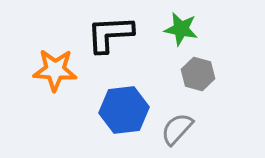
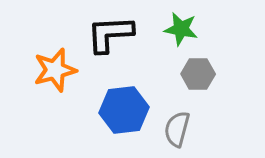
orange star: rotated 18 degrees counterclockwise
gray hexagon: rotated 16 degrees counterclockwise
gray semicircle: rotated 27 degrees counterclockwise
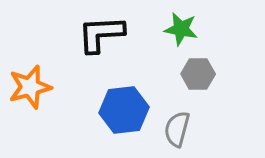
black L-shape: moved 9 px left
orange star: moved 25 px left, 17 px down
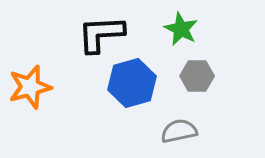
green star: rotated 16 degrees clockwise
gray hexagon: moved 1 px left, 2 px down
blue hexagon: moved 8 px right, 27 px up; rotated 9 degrees counterclockwise
gray semicircle: moved 2 px right, 2 px down; rotated 63 degrees clockwise
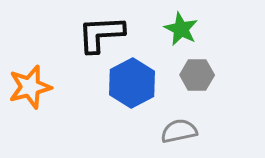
gray hexagon: moved 1 px up
blue hexagon: rotated 12 degrees counterclockwise
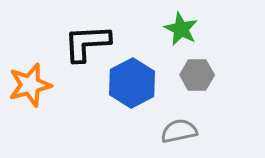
black L-shape: moved 14 px left, 9 px down
orange star: moved 2 px up
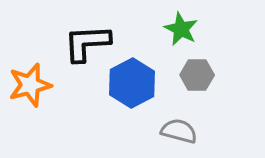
gray semicircle: rotated 27 degrees clockwise
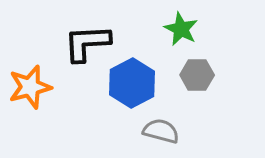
orange star: moved 2 px down
gray semicircle: moved 18 px left
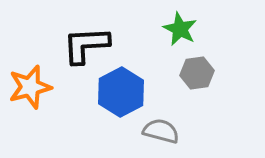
green star: moved 1 px left
black L-shape: moved 1 px left, 2 px down
gray hexagon: moved 2 px up; rotated 8 degrees counterclockwise
blue hexagon: moved 11 px left, 9 px down
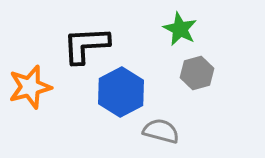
gray hexagon: rotated 8 degrees counterclockwise
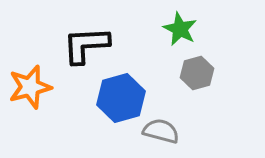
blue hexagon: moved 6 px down; rotated 12 degrees clockwise
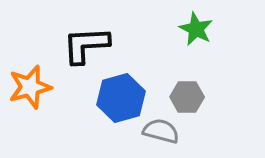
green star: moved 16 px right
gray hexagon: moved 10 px left, 24 px down; rotated 16 degrees clockwise
